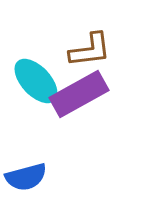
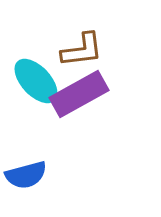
brown L-shape: moved 8 px left
blue semicircle: moved 2 px up
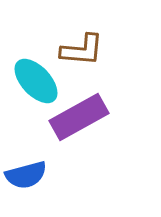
brown L-shape: rotated 12 degrees clockwise
purple rectangle: moved 23 px down
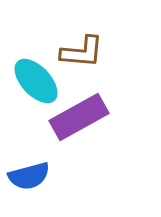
brown L-shape: moved 2 px down
blue semicircle: moved 3 px right, 1 px down
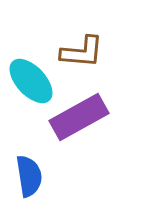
cyan ellipse: moved 5 px left
blue semicircle: rotated 84 degrees counterclockwise
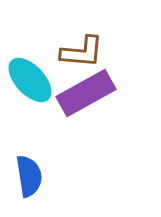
cyan ellipse: moved 1 px left, 1 px up
purple rectangle: moved 7 px right, 24 px up
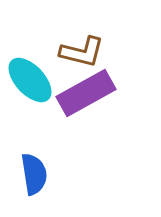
brown L-shape: rotated 9 degrees clockwise
blue semicircle: moved 5 px right, 2 px up
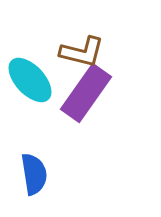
purple rectangle: rotated 26 degrees counterclockwise
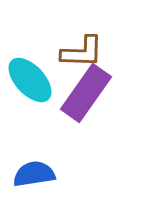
brown L-shape: rotated 12 degrees counterclockwise
blue semicircle: rotated 90 degrees counterclockwise
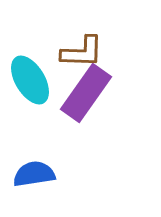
cyan ellipse: rotated 12 degrees clockwise
